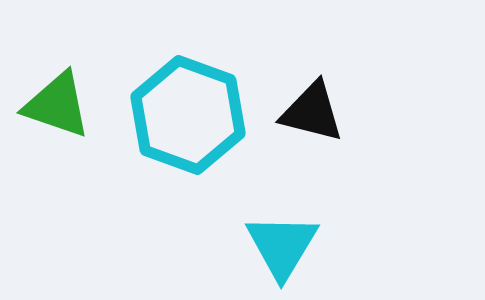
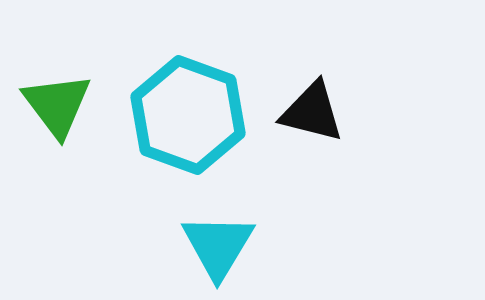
green triangle: rotated 34 degrees clockwise
cyan triangle: moved 64 px left
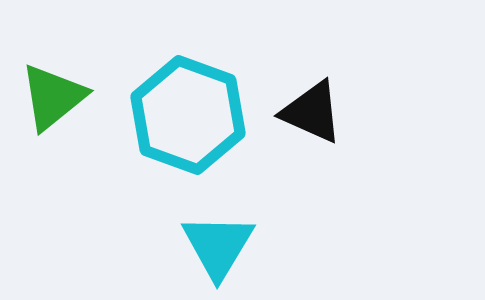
green triangle: moved 4 px left, 8 px up; rotated 28 degrees clockwise
black triangle: rotated 10 degrees clockwise
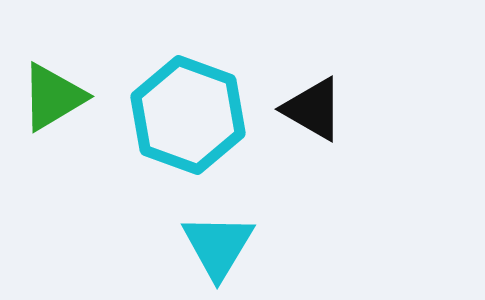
green triangle: rotated 8 degrees clockwise
black triangle: moved 1 px right, 3 px up; rotated 6 degrees clockwise
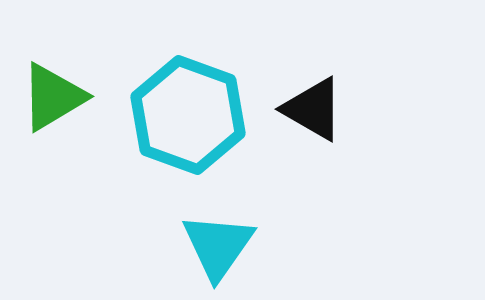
cyan triangle: rotated 4 degrees clockwise
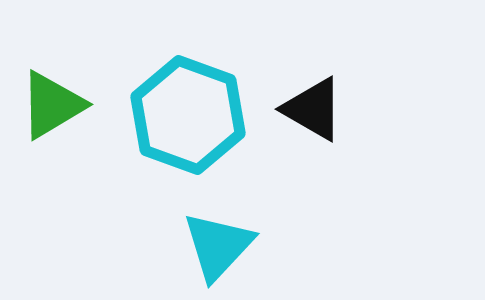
green triangle: moved 1 px left, 8 px down
cyan triangle: rotated 8 degrees clockwise
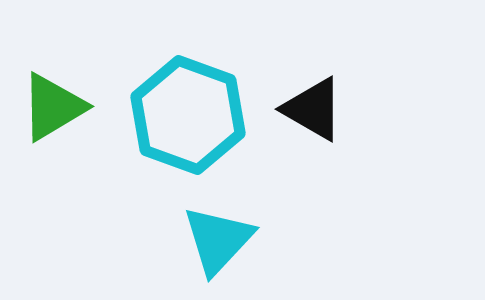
green triangle: moved 1 px right, 2 px down
cyan triangle: moved 6 px up
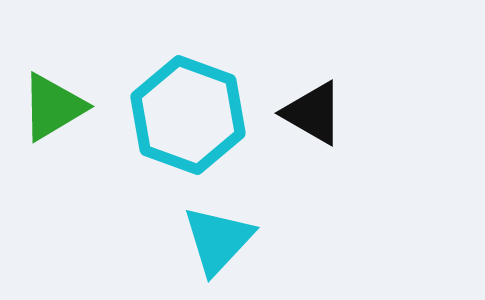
black triangle: moved 4 px down
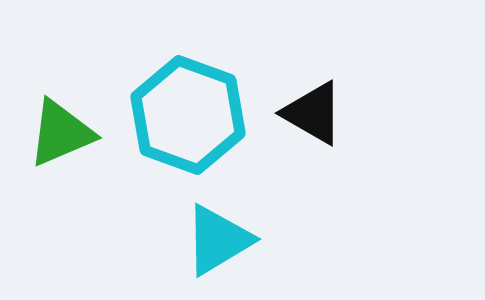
green triangle: moved 8 px right, 26 px down; rotated 8 degrees clockwise
cyan triangle: rotated 16 degrees clockwise
